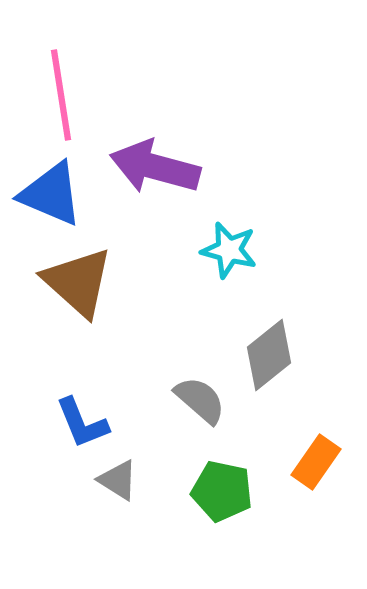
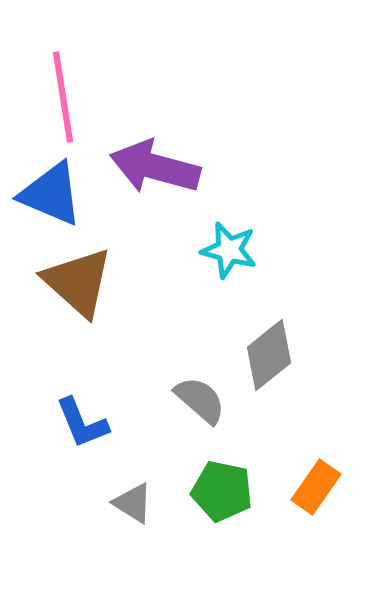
pink line: moved 2 px right, 2 px down
orange rectangle: moved 25 px down
gray triangle: moved 15 px right, 23 px down
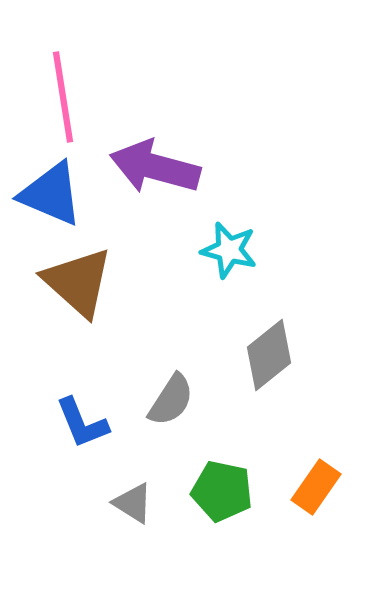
gray semicircle: moved 29 px left; rotated 82 degrees clockwise
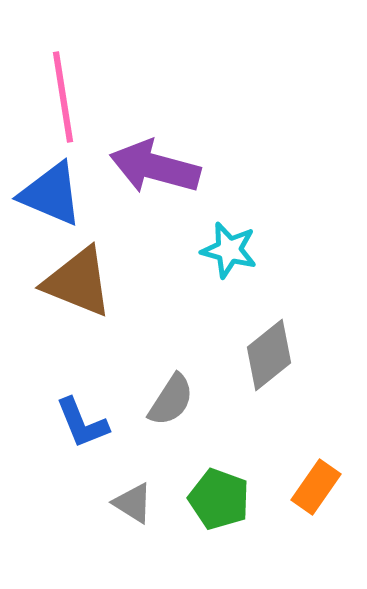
brown triangle: rotated 20 degrees counterclockwise
green pentagon: moved 3 px left, 8 px down; rotated 8 degrees clockwise
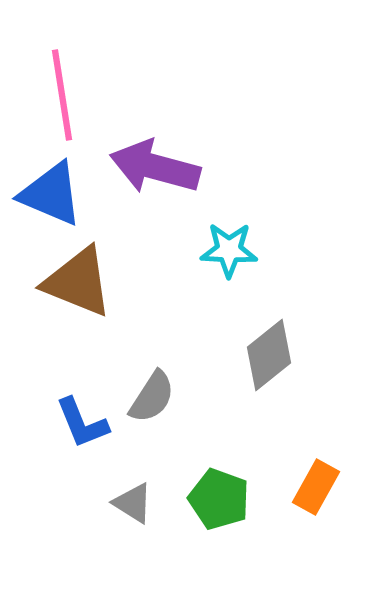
pink line: moved 1 px left, 2 px up
cyan star: rotated 12 degrees counterclockwise
gray semicircle: moved 19 px left, 3 px up
orange rectangle: rotated 6 degrees counterclockwise
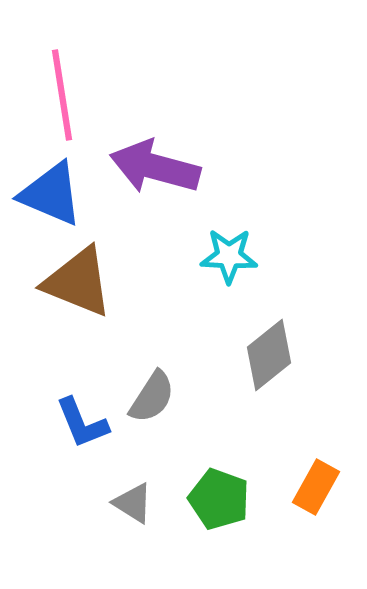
cyan star: moved 6 px down
